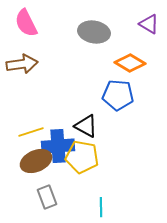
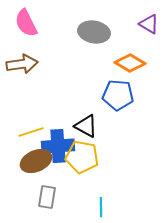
gray rectangle: rotated 30 degrees clockwise
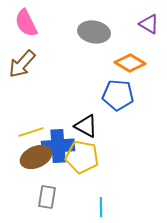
brown arrow: rotated 140 degrees clockwise
brown ellipse: moved 4 px up
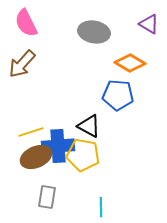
black triangle: moved 3 px right
yellow pentagon: moved 1 px right, 2 px up
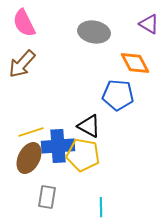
pink semicircle: moved 2 px left
orange diamond: moved 5 px right; rotated 32 degrees clockwise
brown ellipse: moved 7 px left, 1 px down; rotated 40 degrees counterclockwise
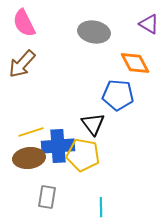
black triangle: moved 4 px right, 2 px up; rotated 25 degrees clockwise
brown ellipse: rotated 56 degrees clockwise
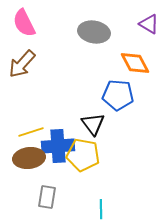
cyan line: moved 2 px down
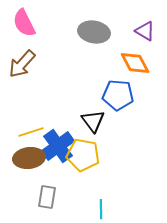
purple triangle: moved 4 px left, 7 px down
black triangle: moved 3 px up
blue cross: rotated 32 degrees counterclockwise
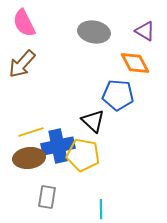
black triangle: rotated 10 degrees counterclockwise
blue cross: rotated 24 degrees clockwise
